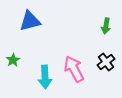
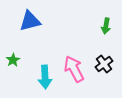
black cross: moved 2 px left, 2 px down
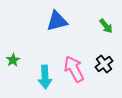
blue triangle: moved 27 px right
green arrow: rotated 49 degrees counterclockwise
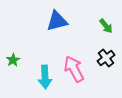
black cross: moved 2 px right, 6 px up
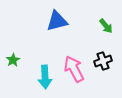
black cross: moved 3 px left, 3 px down; rotated 18 degrees clockwise
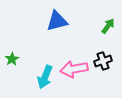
green arrow: moved 2 px right; rotated 105 degrees counterclockwise
green star: moved 1 px left, 1 px up
pink arrow: rotated 72 degrees counterclockwise
cyan arrow: rotated 25 degrees clockwise
